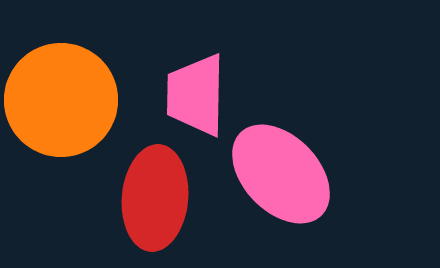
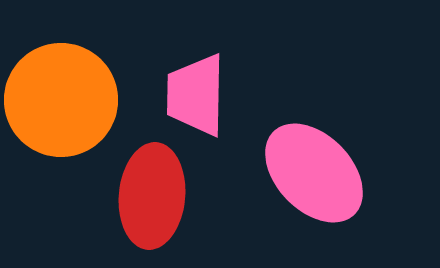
pink ellipse: moved 33 px right, 1 px up
red ellipse: moved 3 px left, 2 px up
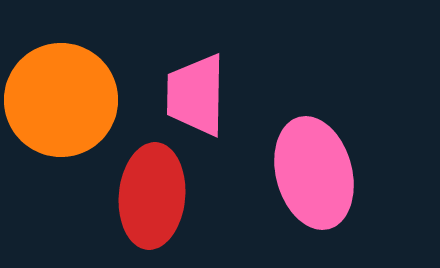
pink ellipse: rotated 29 degrees clockwise
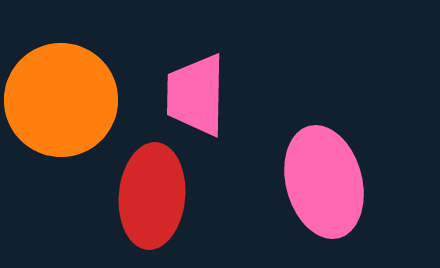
pink ellipse: moved 10 px right, 9 px down
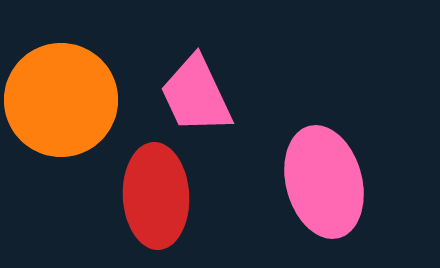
pink trapezoid: rotated 26 degrees counterclockwise
red ellipse: moved 4 px right; rotated 8 degrees counterclockwise
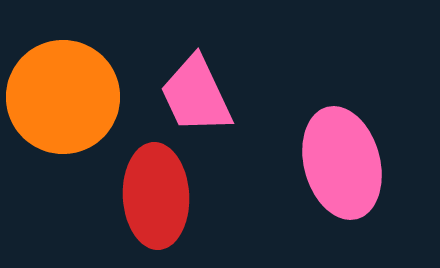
orange circle: moved 2 px right, 3 px up
pink ellipse: moved 18 px right, 19 px up
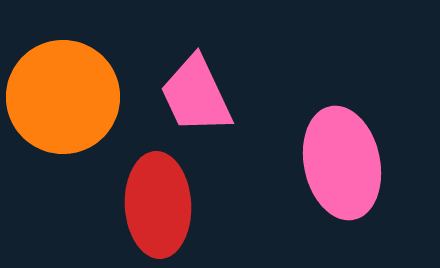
pink ellipse: rotated 3 degrees clockwise
red ellipse: moved 2 px right, 9 px down
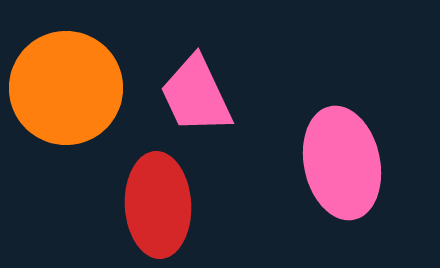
orange circle: moved 3 px right, 9 px up
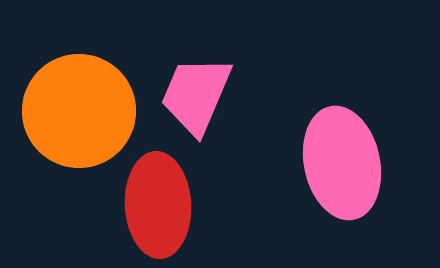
orange circle: moved 13 px right, 23 px down
pink trapezoid: rotated 48 degrees clockwise
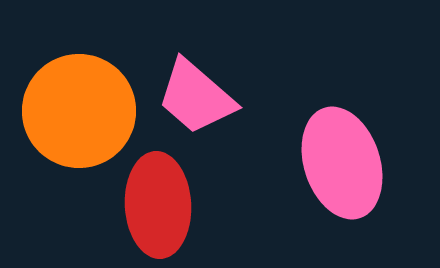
pink trapezoid: moved 2 px down; rotated 72 degrees counterclockwise
pink ellipse: rotated 6 degrees counterclockwise
